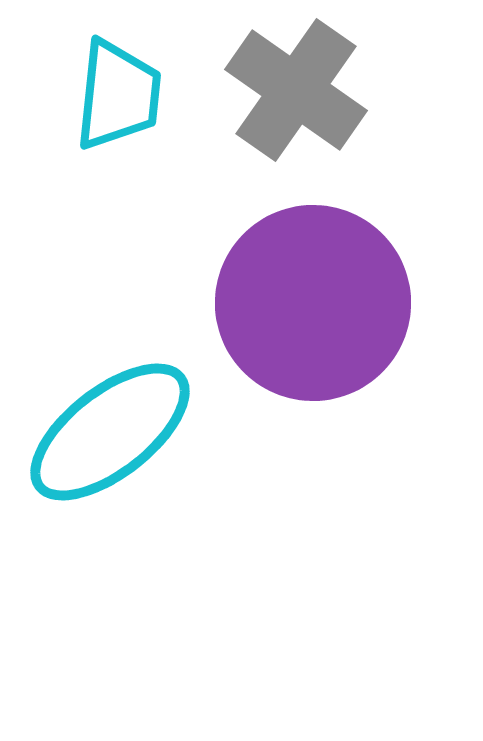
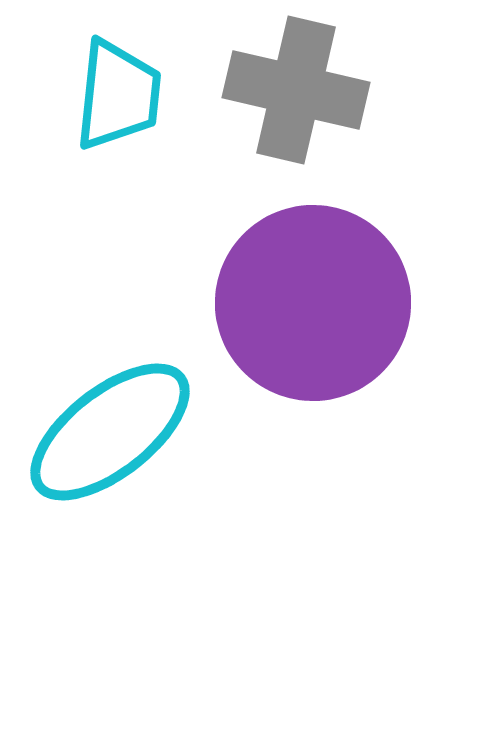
gray cross: rotated 22 degrees counterclockwise
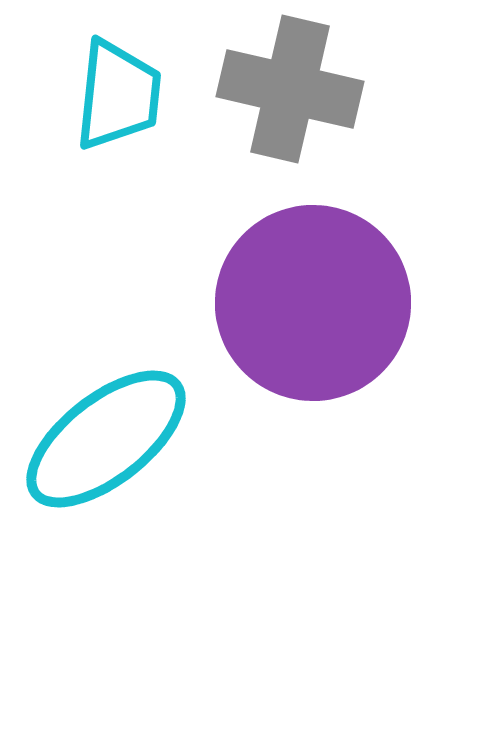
gray cross: moved 6 px left, 1 px up
cyan ellipse: moved 4 px left, 7 px down
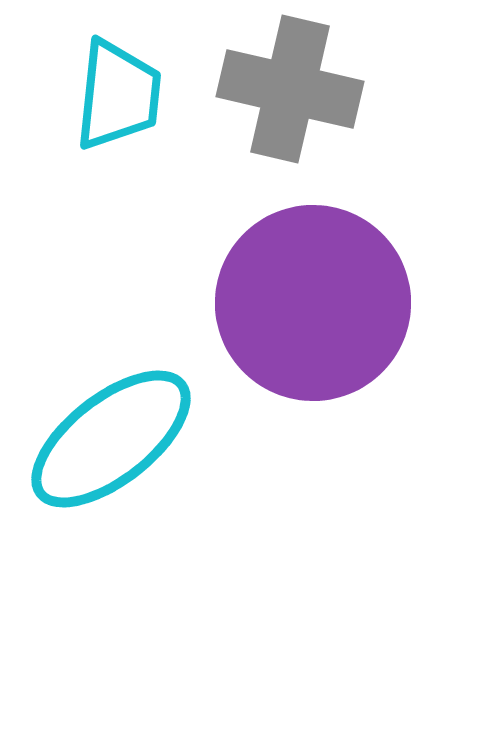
cyan ellipse: moved 5 px right
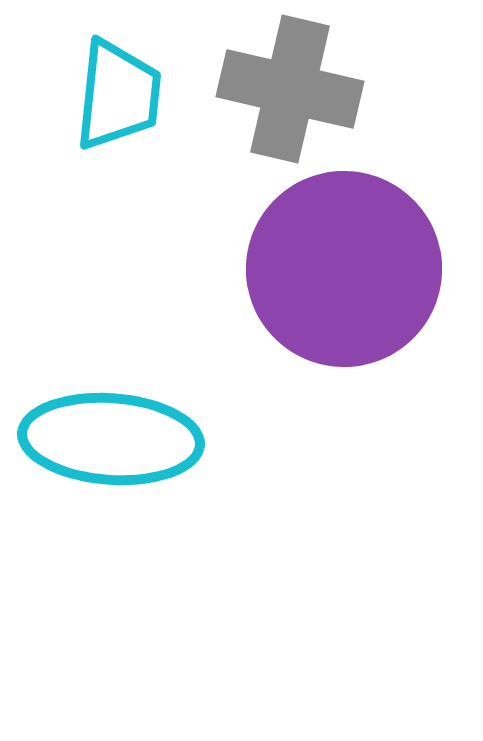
purple circle: moved 31 px right, 34 px up
cyan ellipse: rotated 42 degrees clockwise
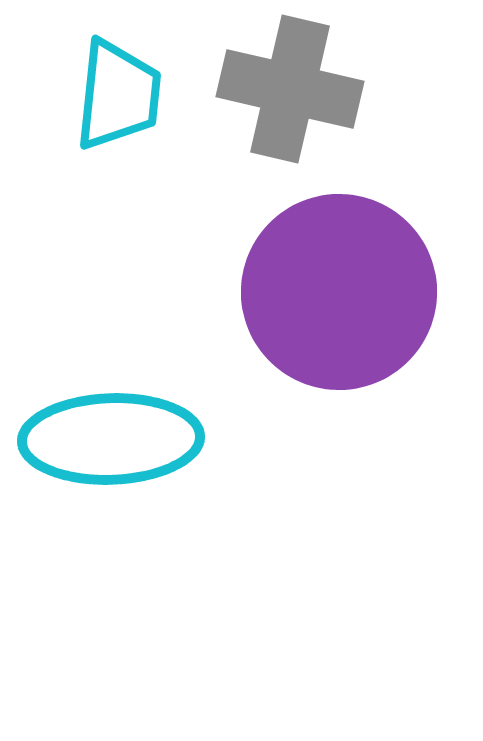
purple circle: moved 5 px left, 23 px down
cyan ellipse: rotated 6 degrees counterclockwise
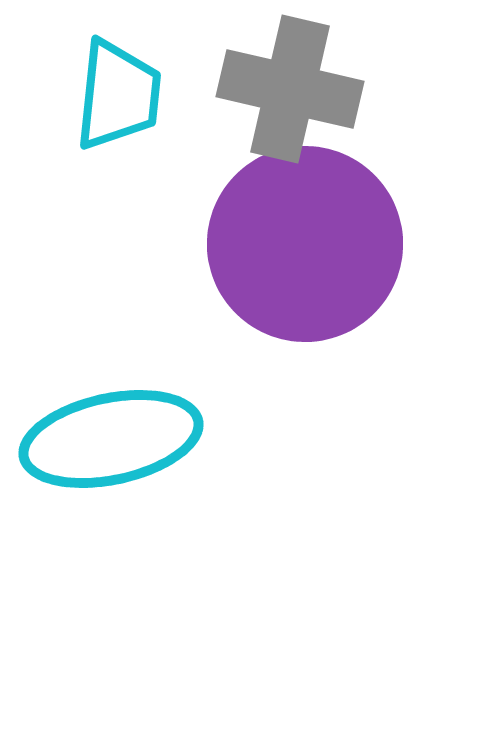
purple circle: moved 34 px left, 48 px up
cyan ellipse: rotated 10 degrees counterclockwise
